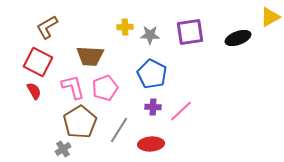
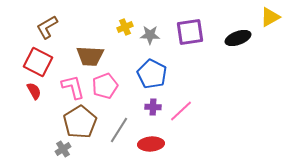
yellow cross: rotated 21 degrees counterclockwise
pink pentagon: moved 2 px up
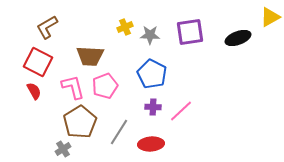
gray line: moved 2 px down
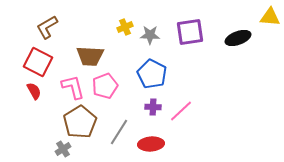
yellow triangle: rotated 35 degrees clockwise
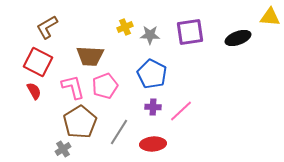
red ellipse: moved 2 px right
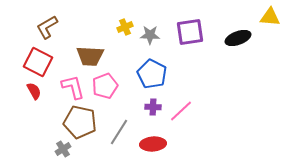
brown pentagon: rotated 28 degrees counterclockwise
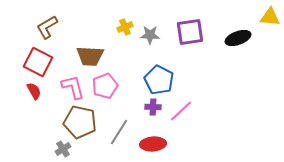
blue pentagon: moved 7 px right, 6 px down
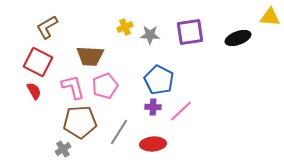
brown pentagon: rotated 16 degrees counterclockwise
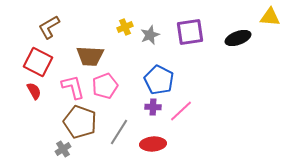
brown L-shape: moved 2 px right
gray star: rotated 24 degrees counterclockwise
brown pentagon: rotated 24 degrees clockwise
